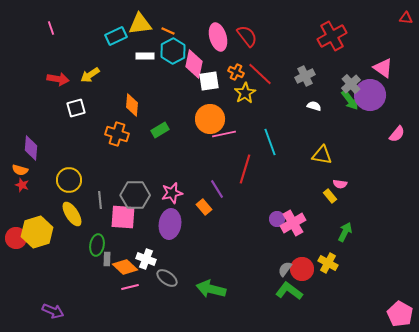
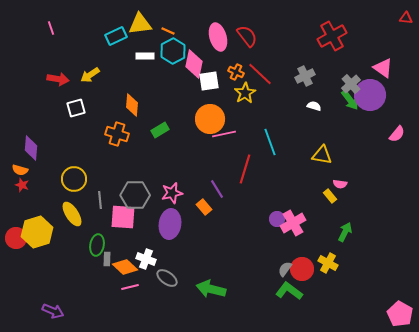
yellow circle at (69, 180): moved 5 px right, 1 px up
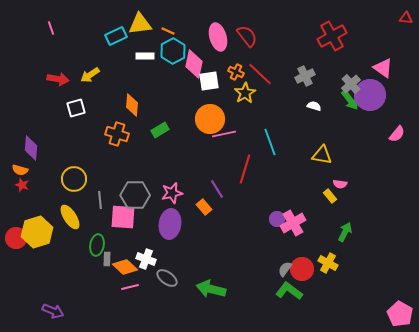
yellow ellipse at (72, 214): moved 2 px left, 3 px down
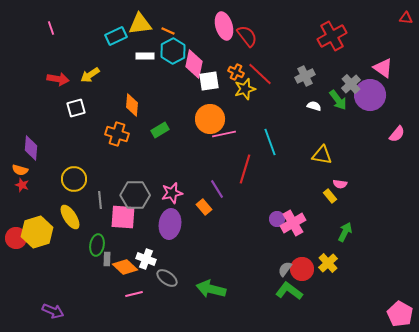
pink ellipse at (218, 37): moved 6 px right, 11 px up
yellow star at (245, 93): moved 4 px up; rotated 15 degrees clockwise
green arrow at (350, 100): moved 12 px left
yellow cross at (328, 263): rotated 18 degrees clockwise
pink line at (130, 287): moved 4 px right, 7 px down
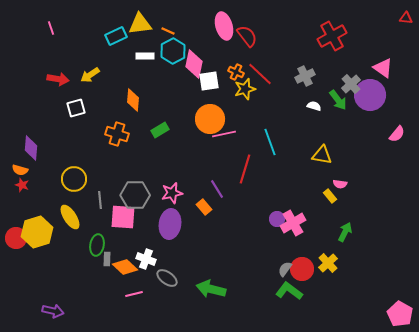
orange diamond at (132, 105): moved 1 px right, 5 px up
purple arrow at (53, 311): rotated 10 degrees counterclockwise
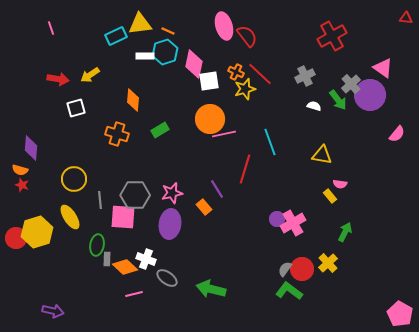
cyan hexagon at (173, 51): moved 8 px left, 1 px down; rotated 10 degrees clockwise
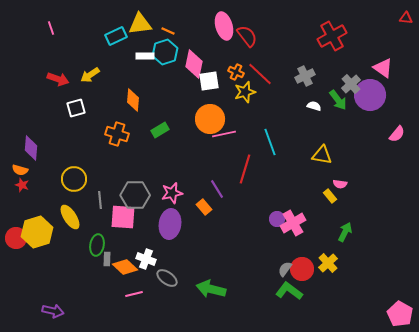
red arrow at (58, 79): rotated 10 degrees clockwise
yellow star at (245, 89): moved 3 px down
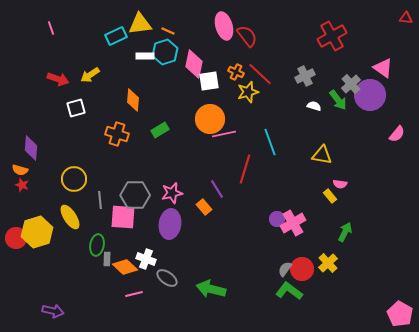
yellow star at (245, 92): moved 3 px right
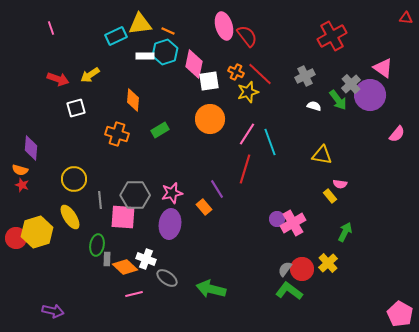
pink line at (224, 134): moved 23 px right; rotated 45 degrees counterclockwise
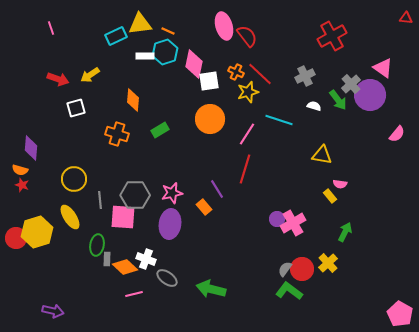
cyan line at (270, 142): moved 9 px right, 22 px up; rotated 52 degrees counterclockwise
